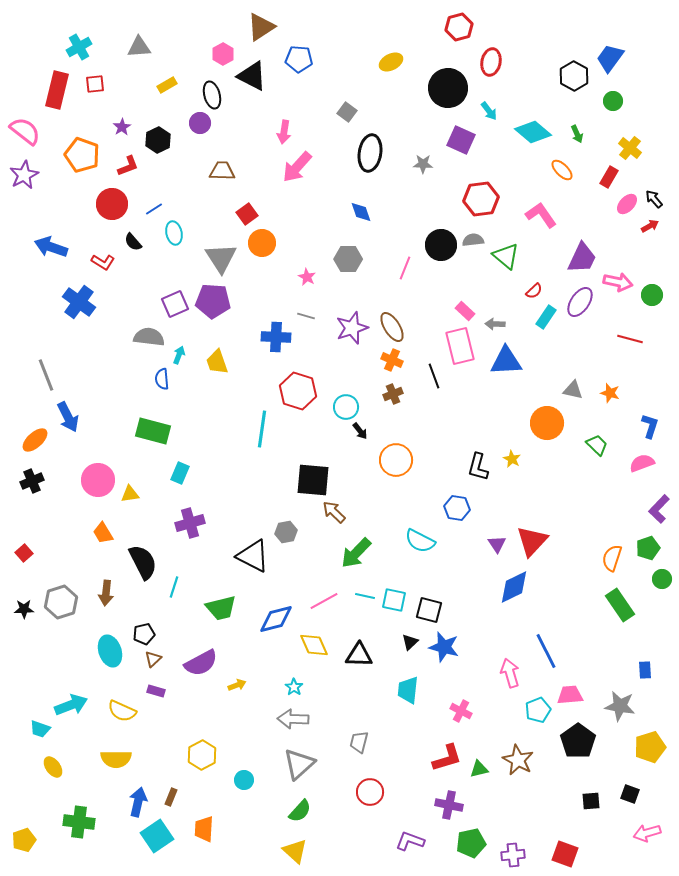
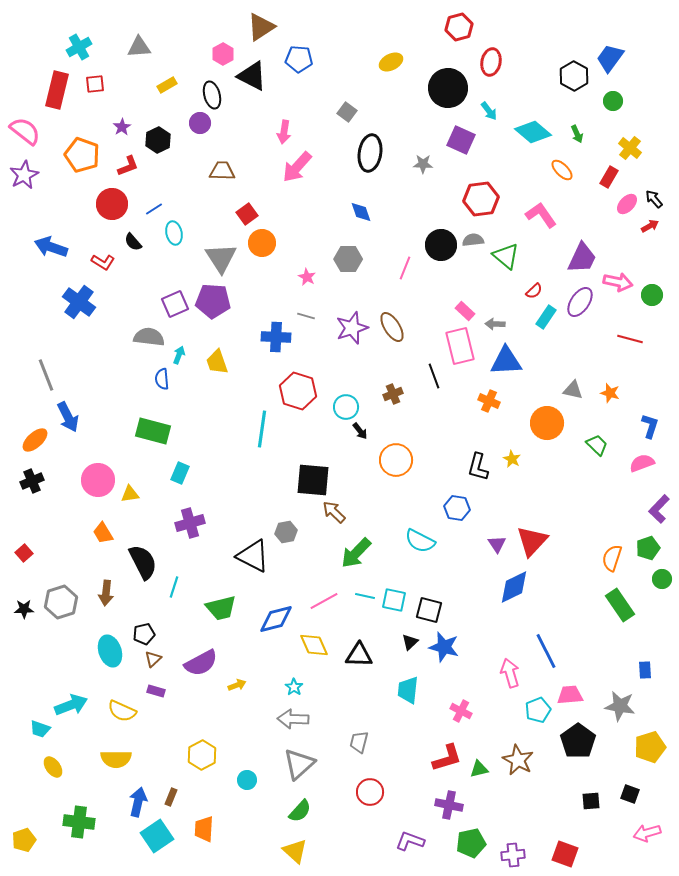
orange cross at (392, 360): moved 97 px right, 41 px down
cyan circle at (244, 780): moved 3 px right
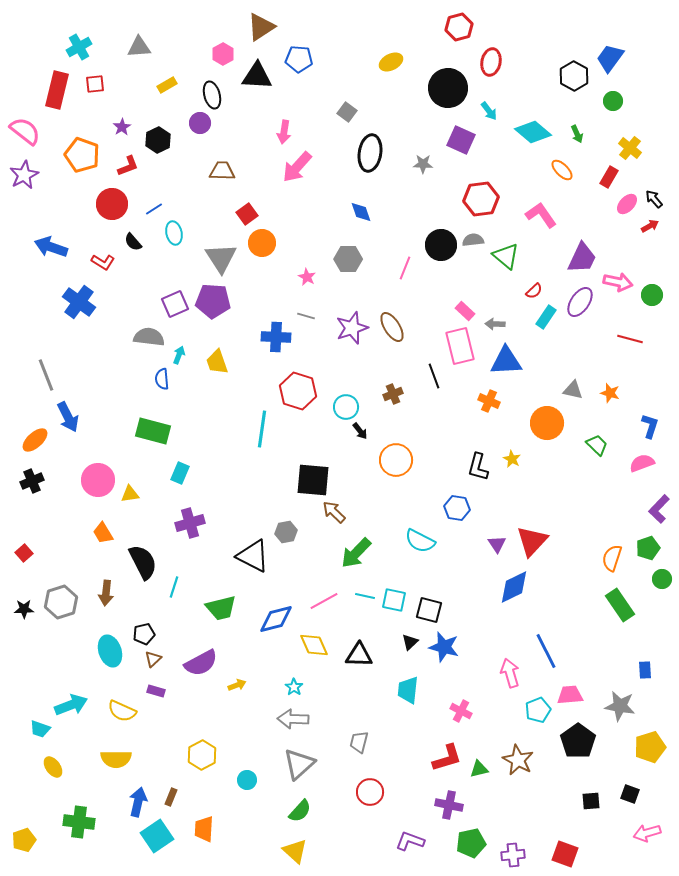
black triangle at (252, 76): moved 5 px right; rotated 24 degrees counterclockwise
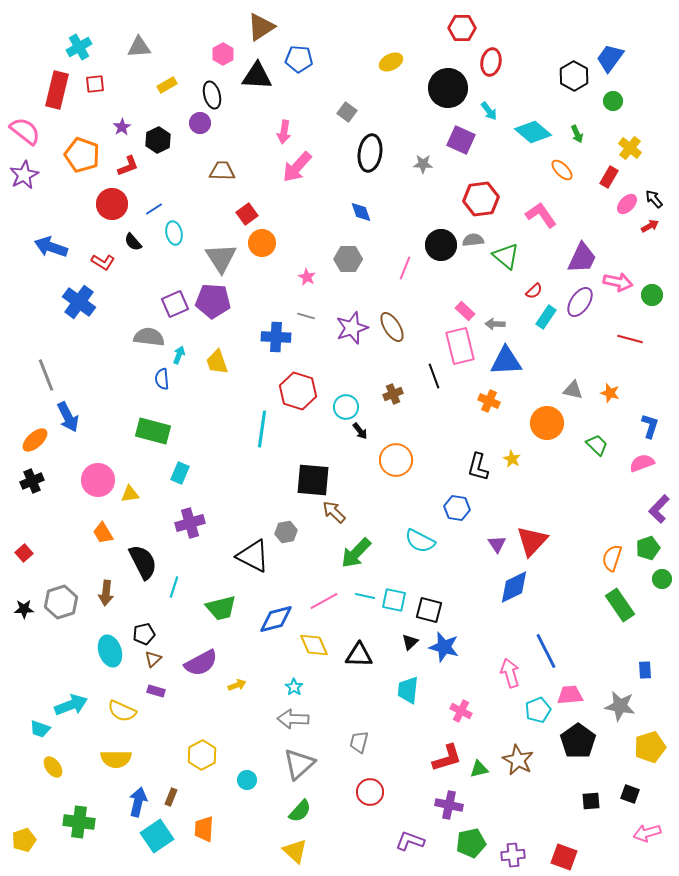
red hexagon at (459, 27): moved 3 px right, 1 px down; rotated 16 degrees clockwise
red square at (565, 854): moved 1 px left, 3 px down
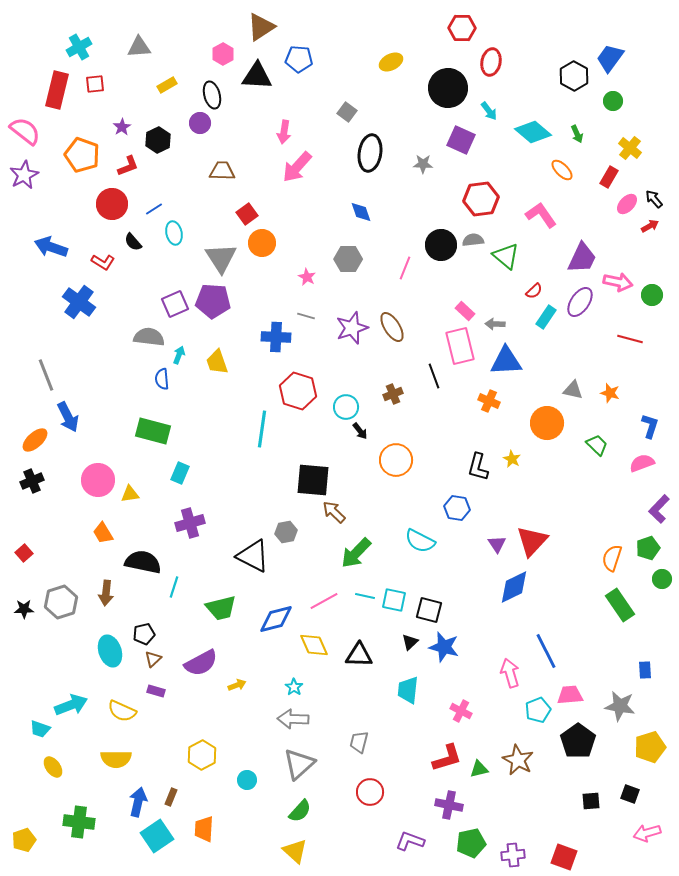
black semicircle at (143, 562): rotated 51 degrees counterclockwise
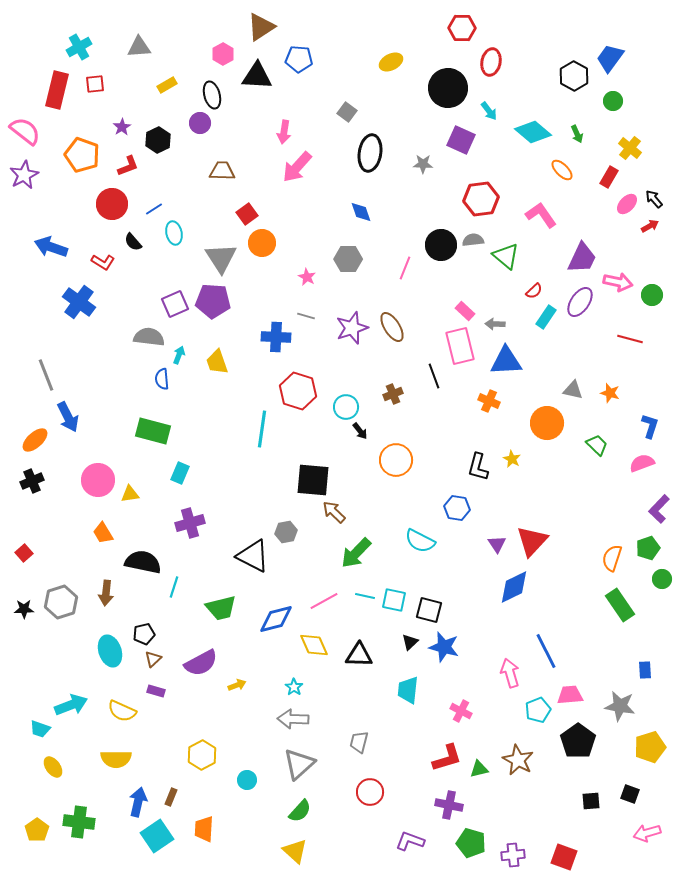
yellow pentagon at (24, 840): moved 13 px right, 10 px up; rotated 15 degrees counterclockwise
green pentagon at (471, 843): rotated 28 degrees clockwise
